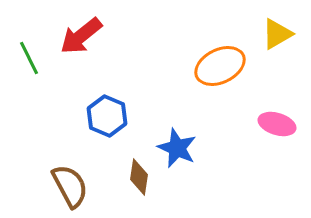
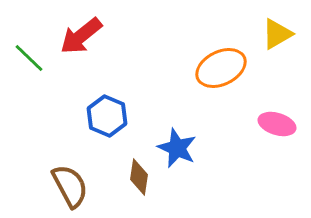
green line: rotated 20 degrees counterclockwise
orange ellipse: moved 1 px right, 2 px down
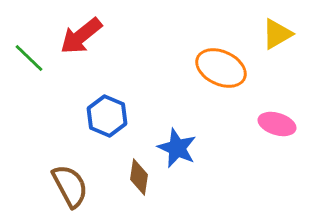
orange ellipse: rotated 51 degrees clockwise
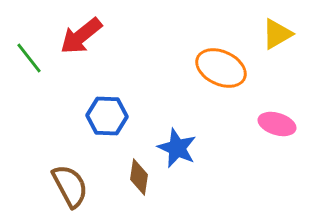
green line: rotated 8 degrees clockwise
blue hexagon: rotated 21 degrees counterclockwise
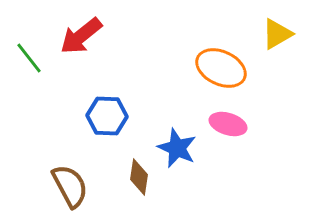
pink ellipse: moved 49 px left
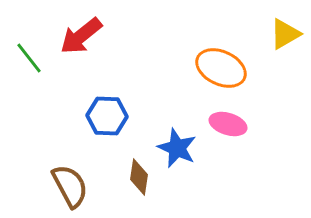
yellow triangle: moved 8 px right
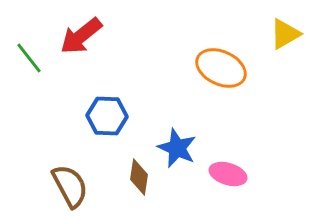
pink ellipse: moved 50 px down
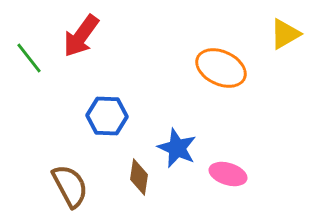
red arrow: rotated 15 degrees counterclockwise
